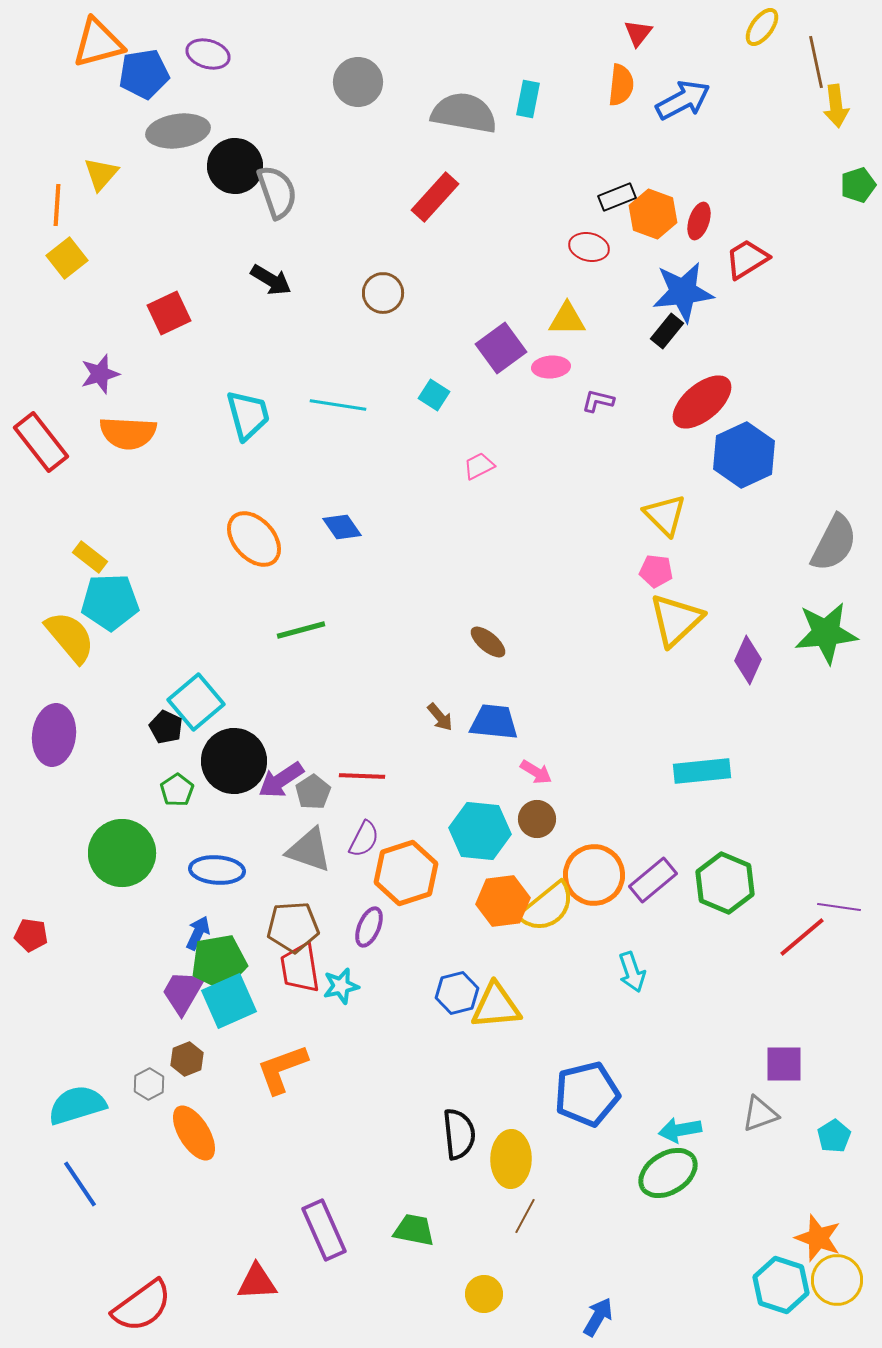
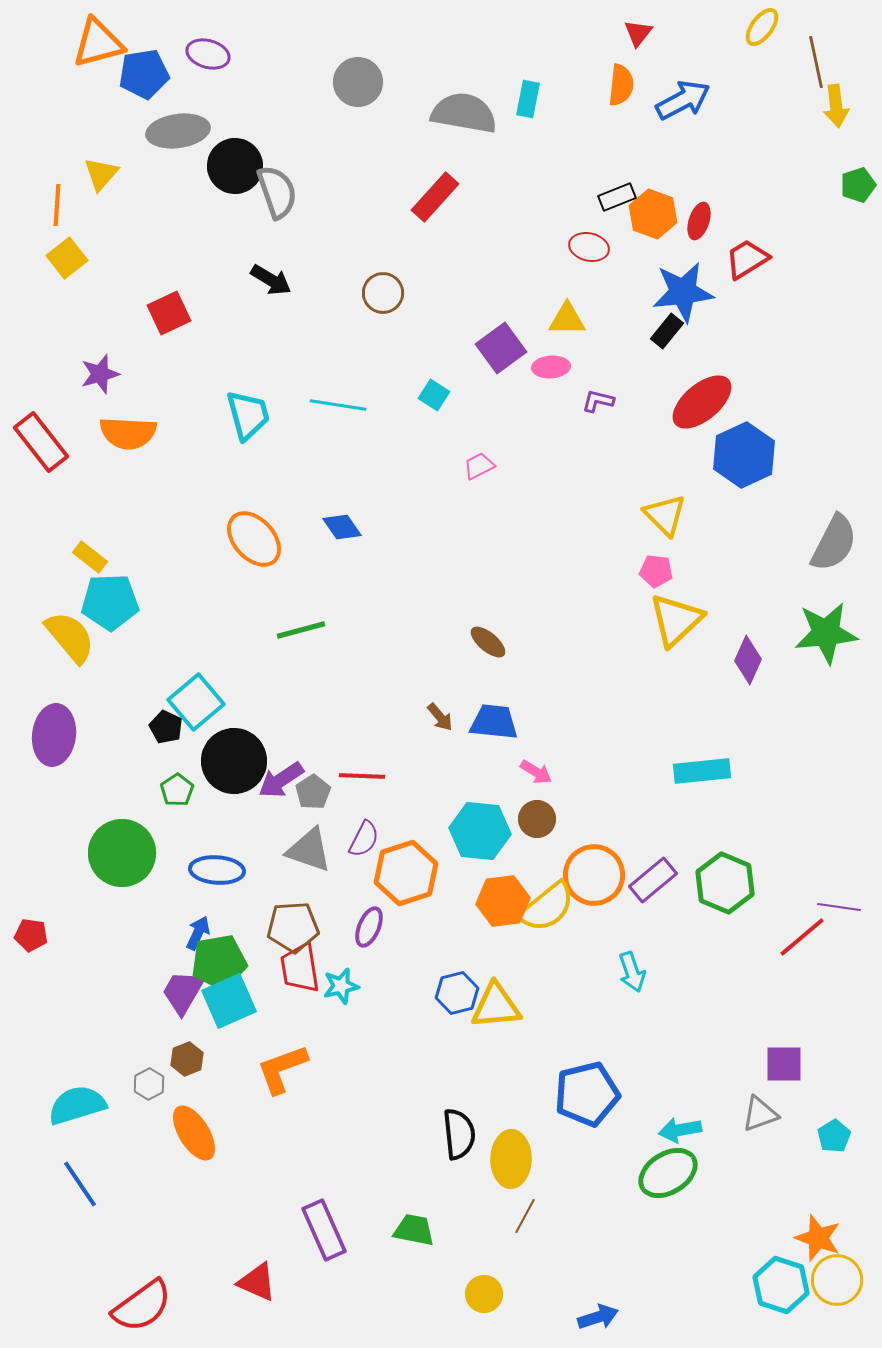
red triangle at (257, 1282): rotated 27 degrees clockwise
blue arrow at (598, 1317): rotated 42 degrees clockwise
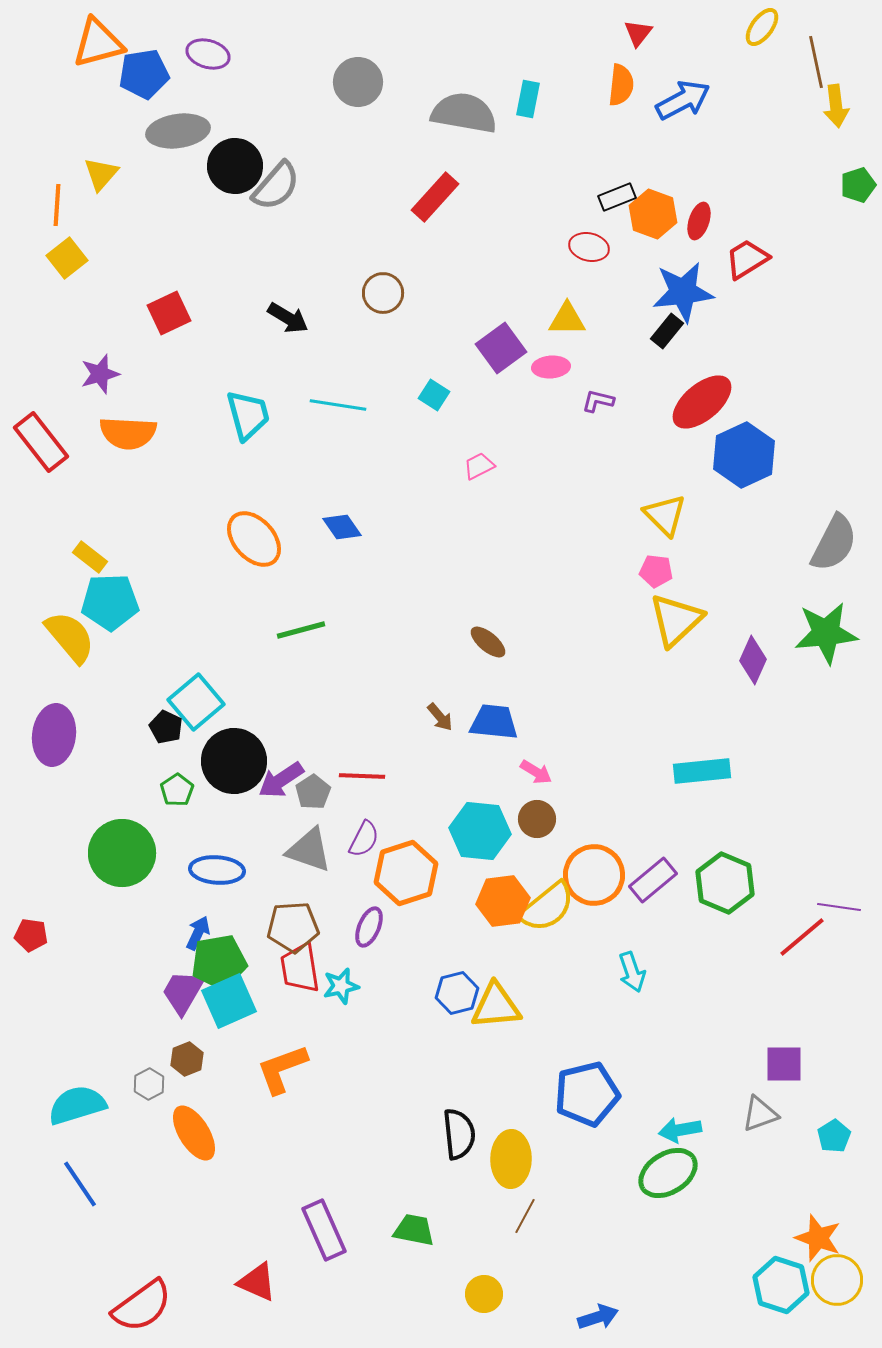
gray semicircle at (277, 192): moved 1 px left, 6 px up; rotated 60 degrees clockwise
black arrow at (271, 280): moved 17 px right, 38 px down
purple diamond at (748, 660): moved 5 px right
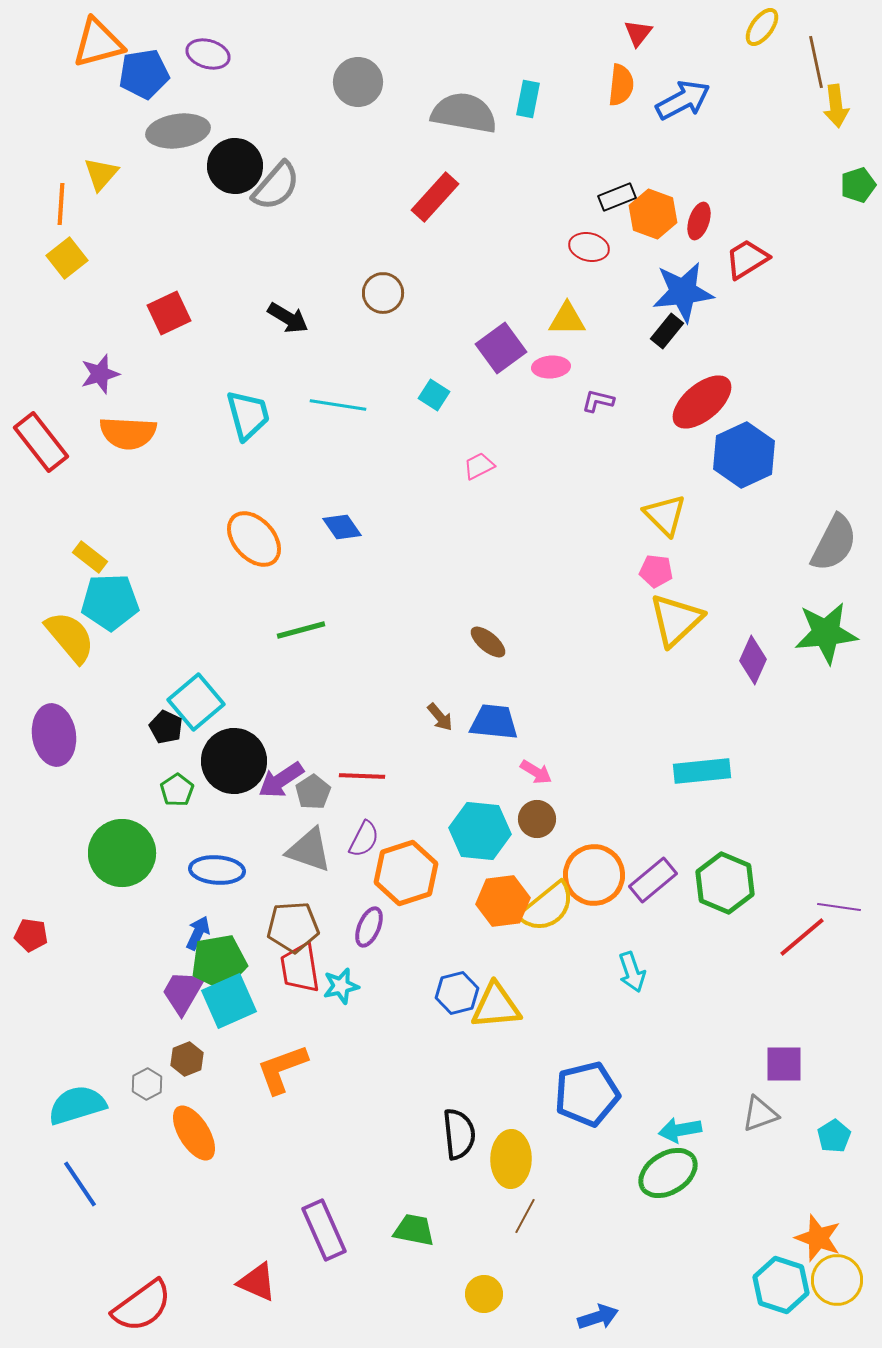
orange line at (57, 205): moved 4 px right, 1 px up
purple ellipse at (54, 735): rotated 16 degrees counterclockwise
gray hexagon at (149, 1084): moved 2 px left
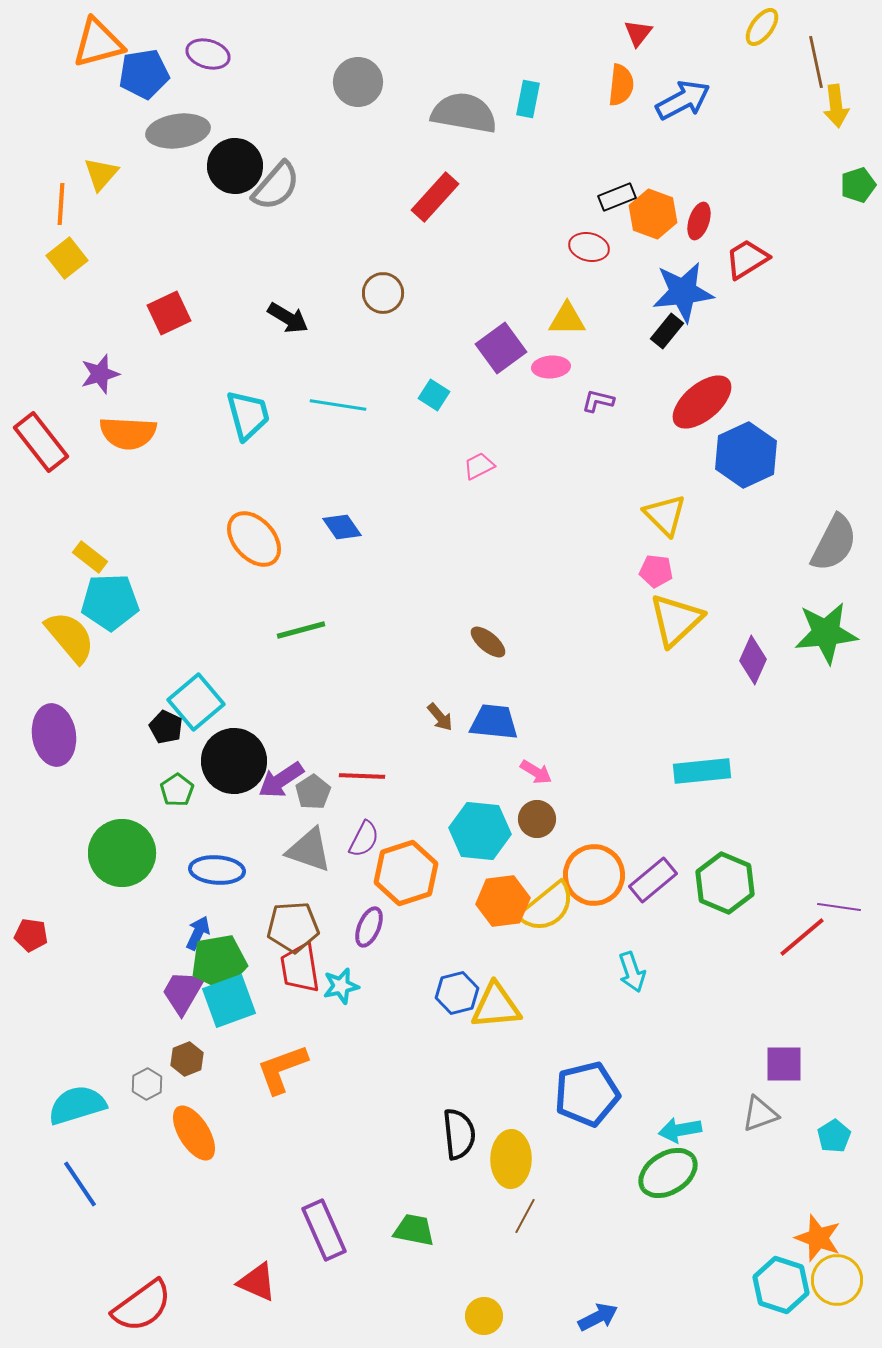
blue hexagon at (744, 455): moved 2 px right
cyan square at (229, 1001): rotated 4 degrees clockwise
yellow circle at (484, 1294): moved 22 px down
blue arrow at (598, 1317): rotated 9 degrees counterclockwise
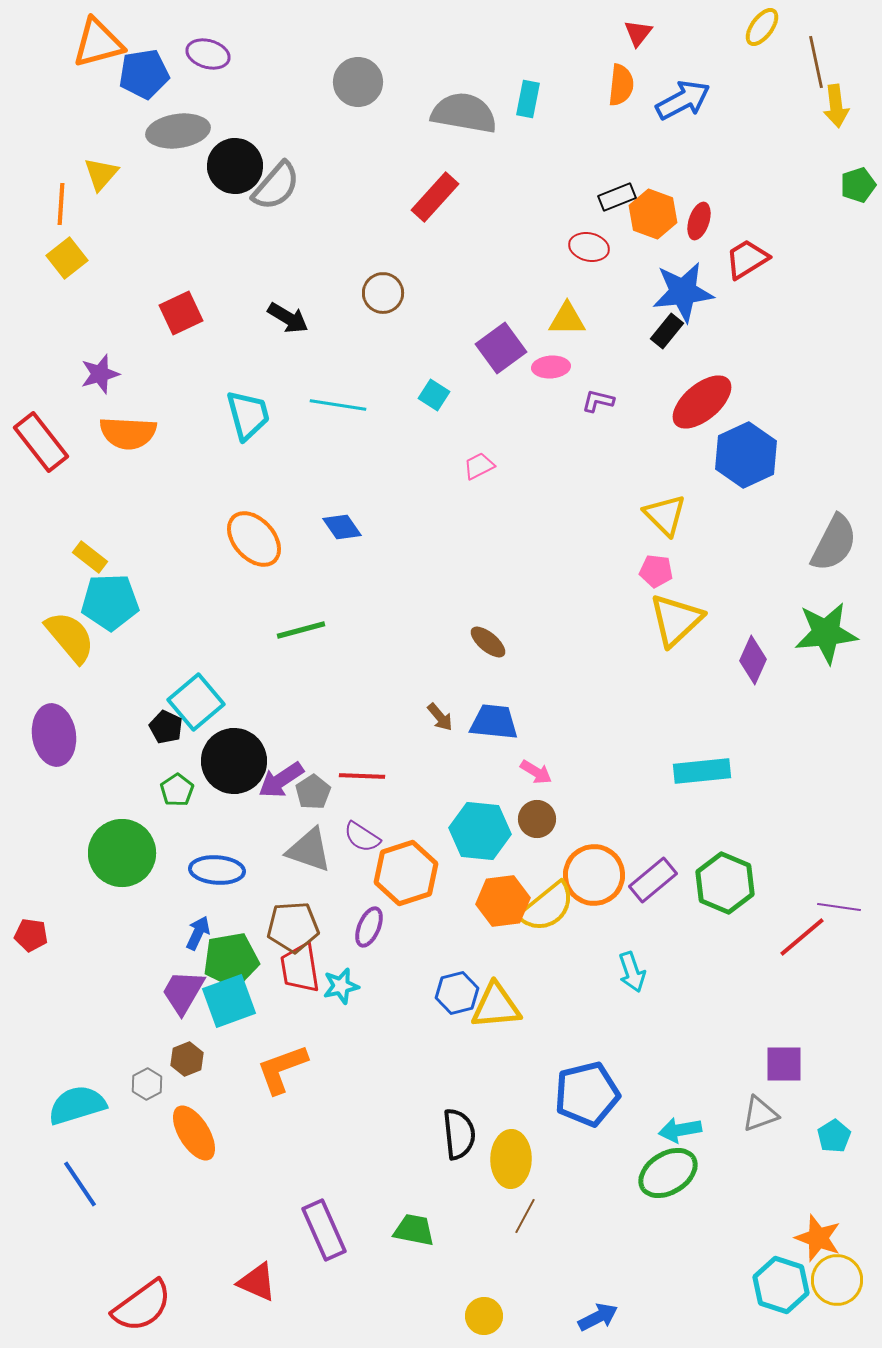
red square at (169, 313): moved 12 px right
purple semicircle at (364, 839): moved 2 px left, 2 px up; rotated 96 degrees clockwise
green pentagon at (219, 962): moved 12 px right, 2 px up
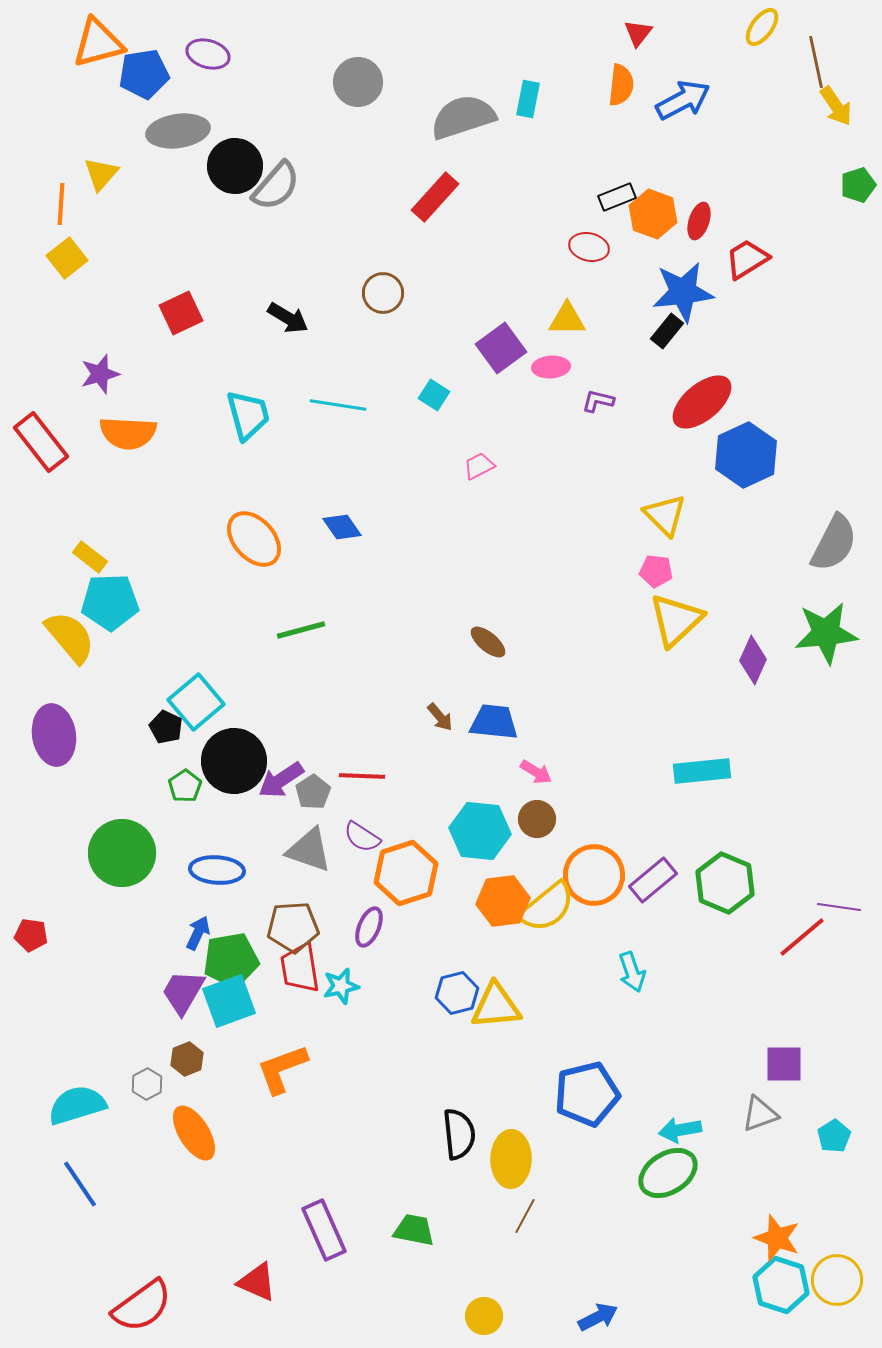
yellow arrow at (836, 106): rotated 27 degrees counterclockwise
gray semicircle at (464, 113): moved 1 px left, 4 px down; rotated 28 degrees counterclockwise
green pentagon at (177, 790): moved 8 px right, 4 px up
orange star at (818, 1238): moved 41 px left
